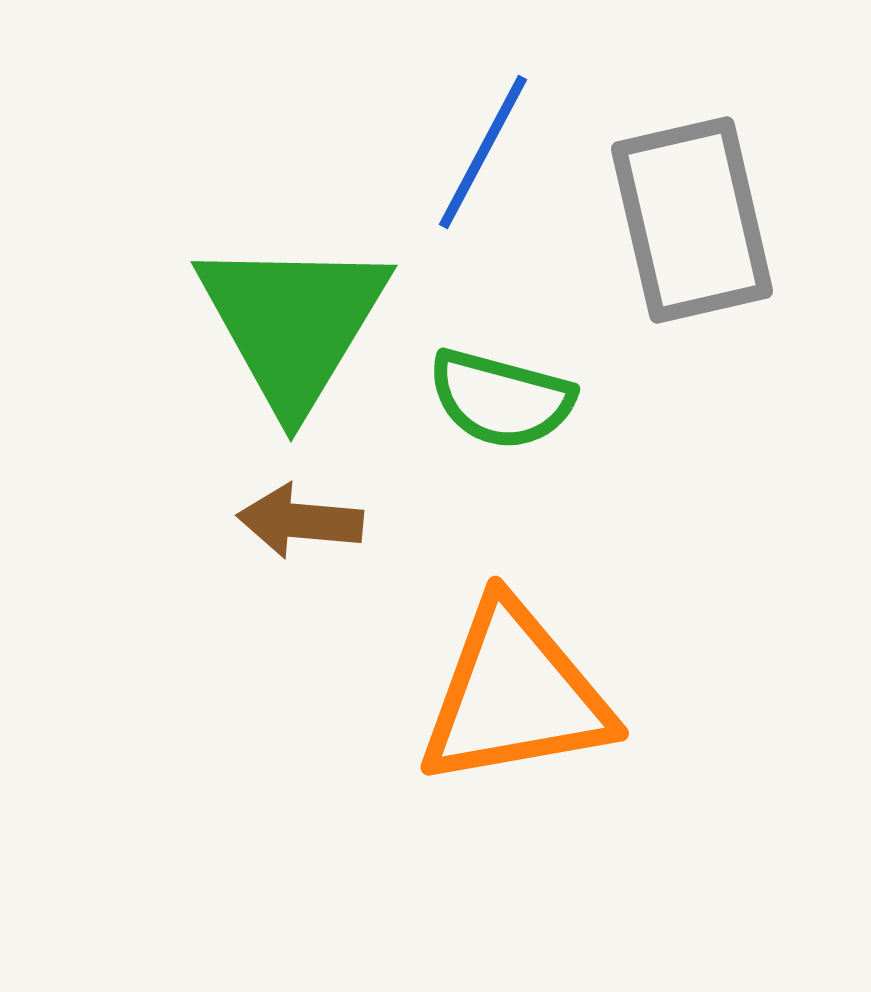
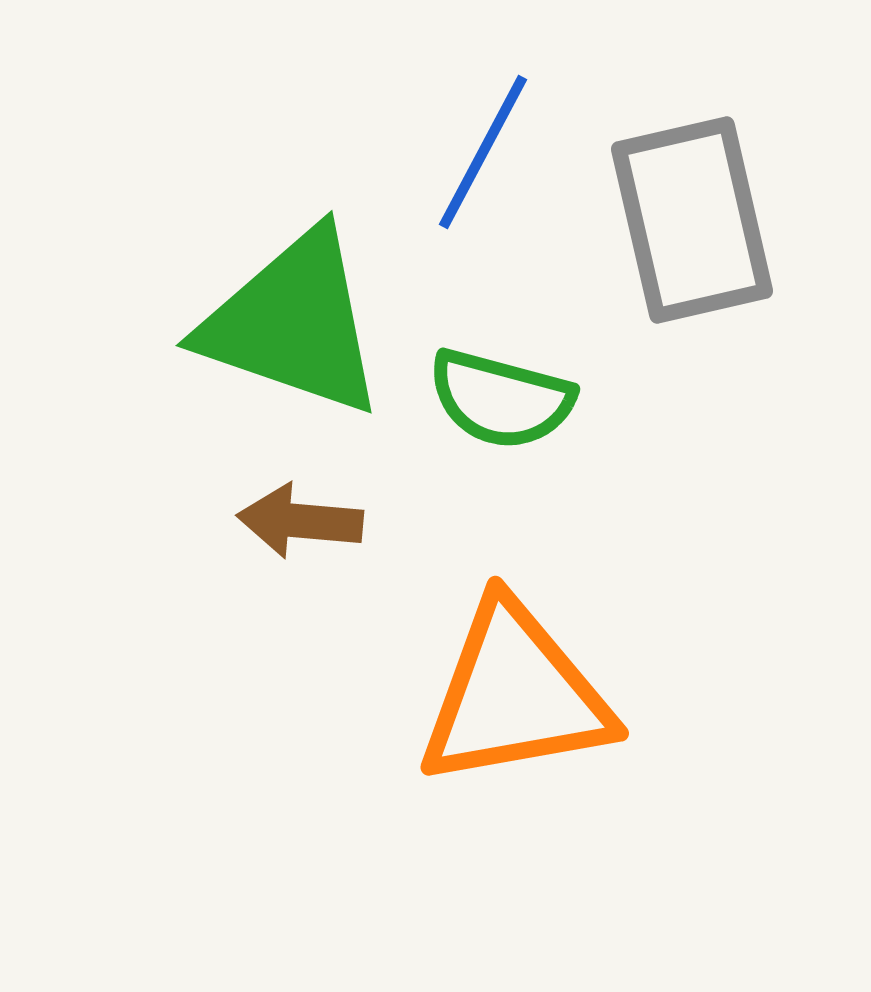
green triangle: rotated 42 degrees counterclockwise
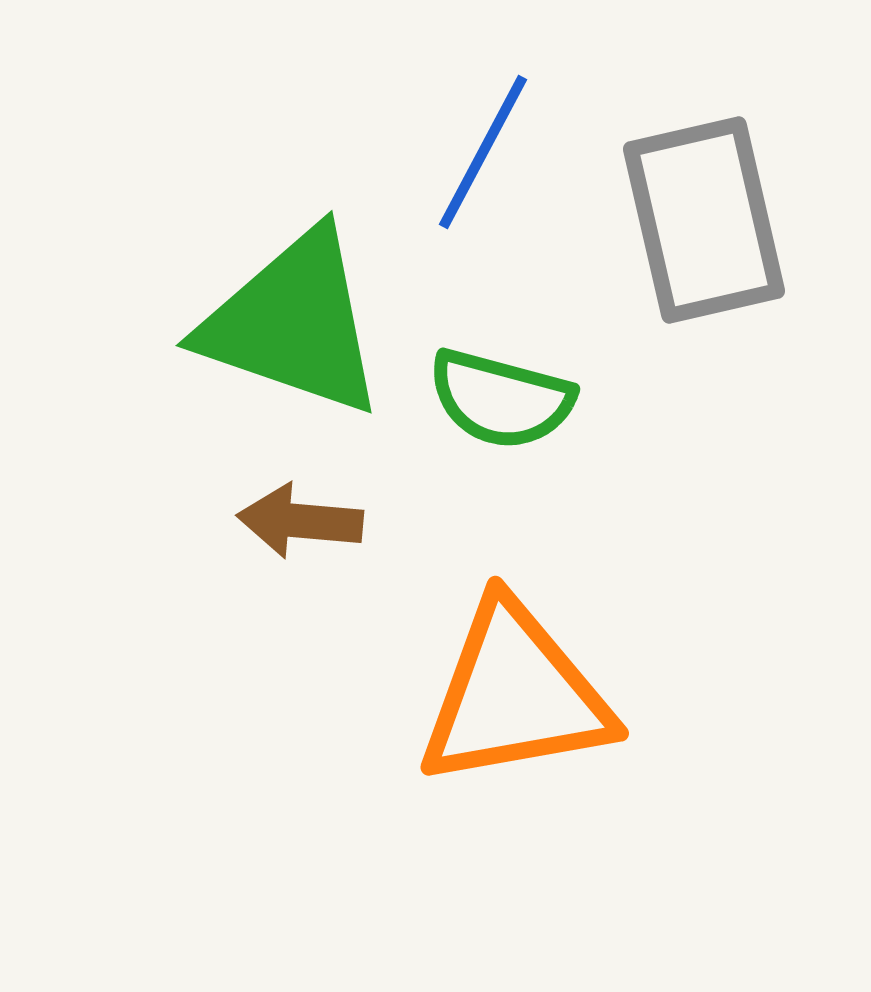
gray rectangle: moved 12 px right
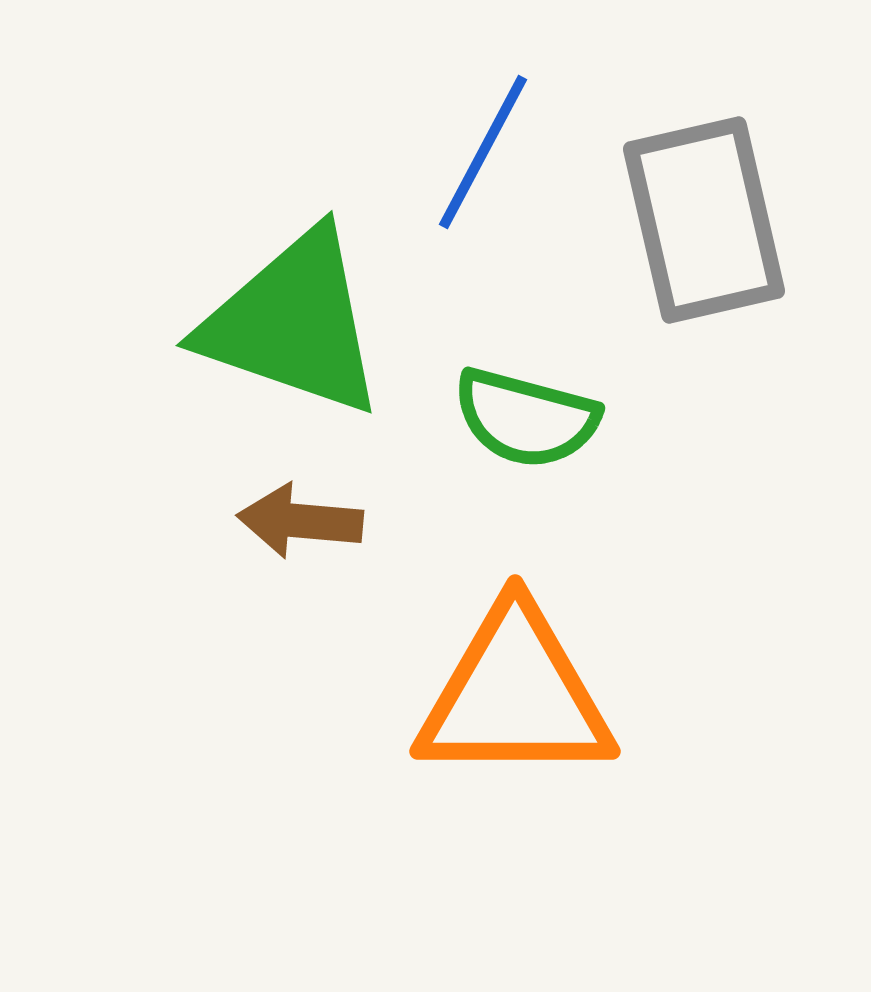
green semicircle: moved 25 px right, 19 px down
orange triangle: rotated 10 degrees clockwise
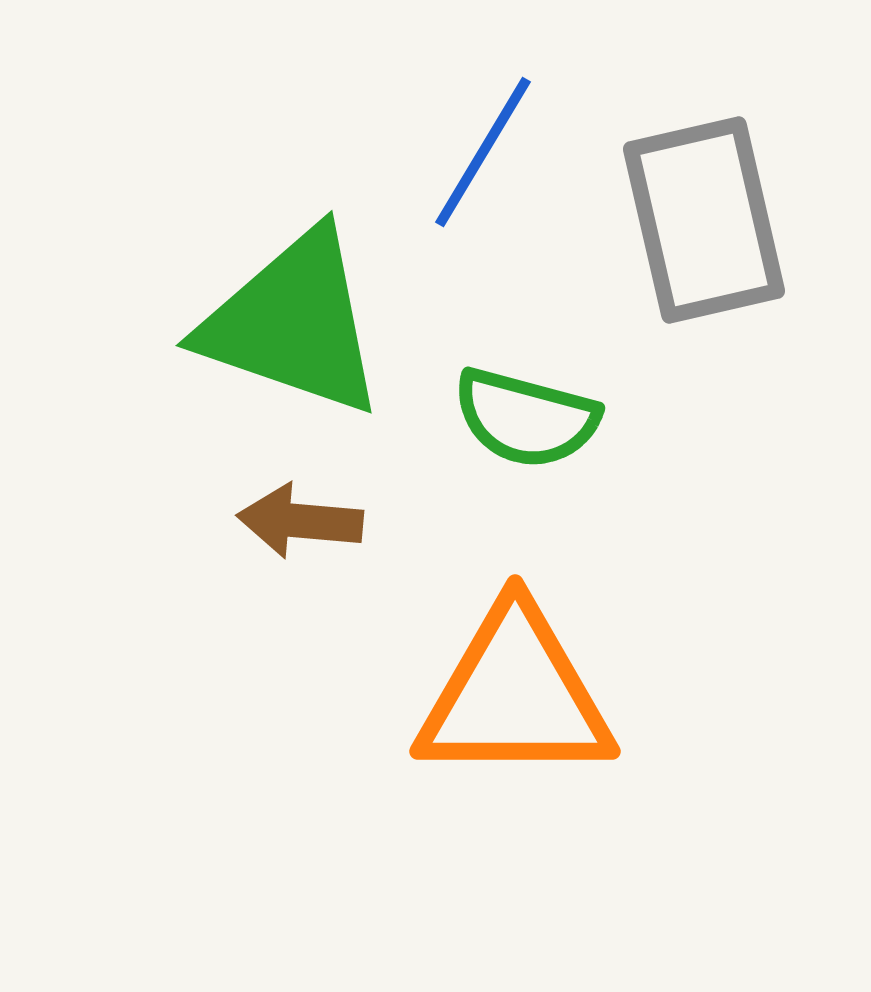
blue line: rotated 3 degrees clockwise
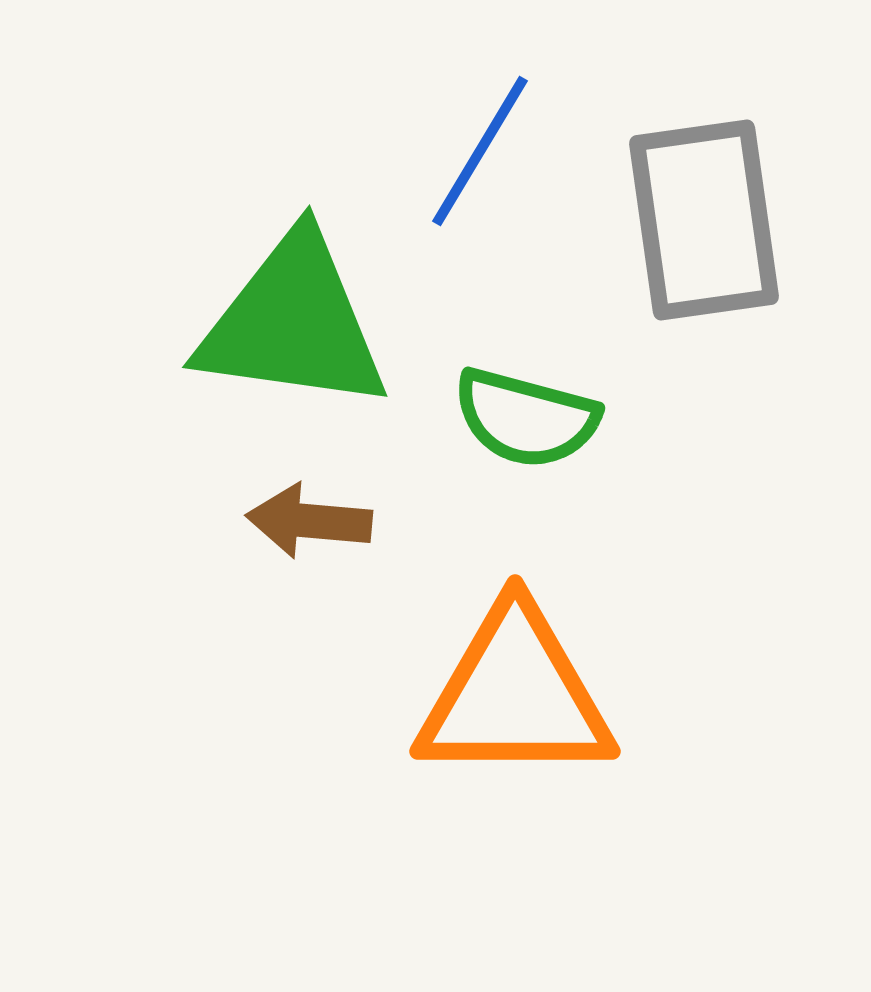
blue line: moved 3 px left, 1 px up
gray rectangle: rotated 5 degrees clockwise
green triangle: rotated 11 degrees counterclockwise
brown arrow: moved 9 px right
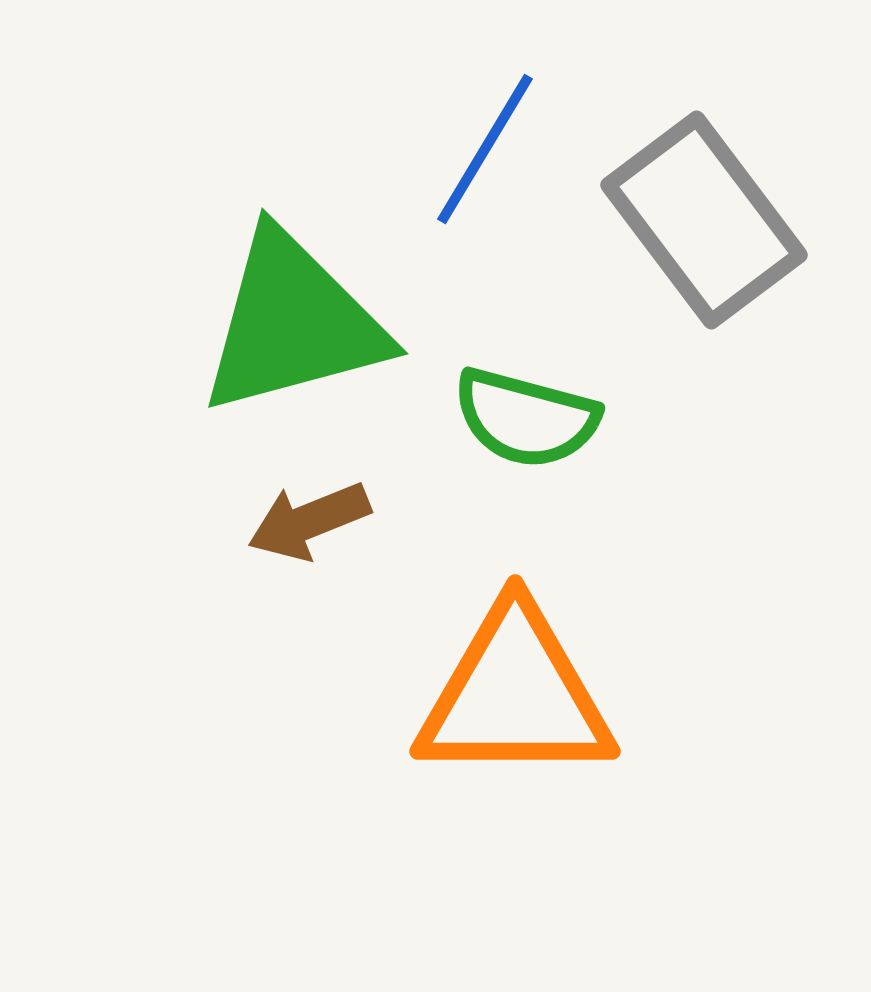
blue line: moved 5 px right, 2 px up
gray rectangle: rotated 29 degrees counterclockwise
green triangle: rotated 23 degrees counterclockwise
brown arrow: rotated 27 degrees counterclockwise
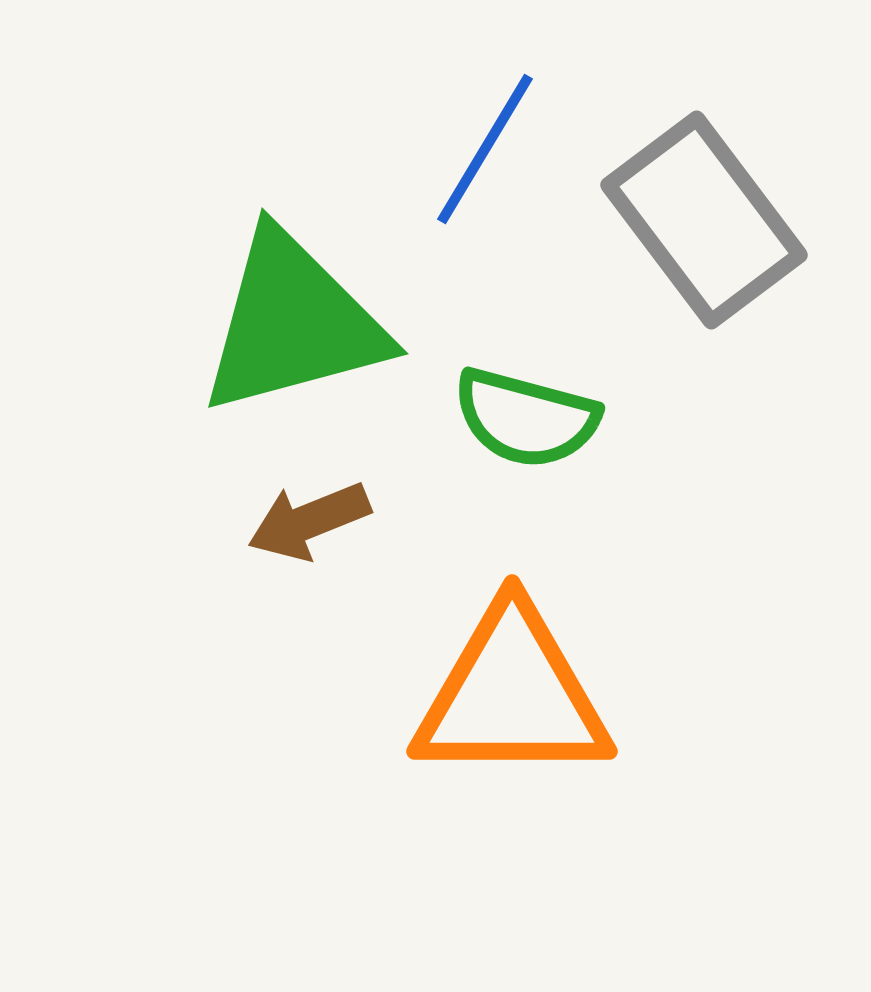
orange triangle: moved 3 px left
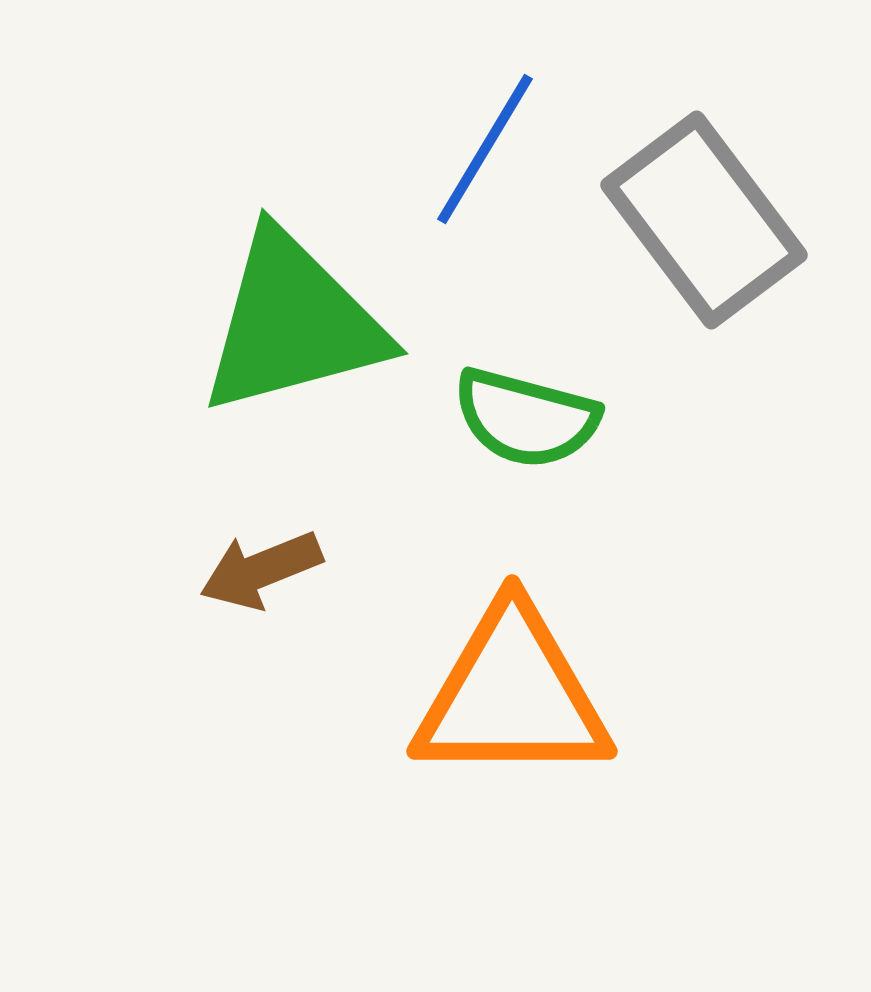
brown arrow: moved 48 px left, 49 px down
